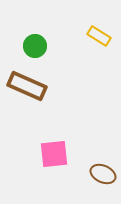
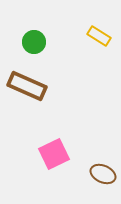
green circle: moved 1 px left, 4 px up
pink square: rotated 20 degrees counterclockwise
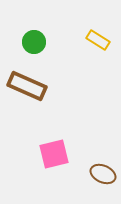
yellow rectangle: moved 1 px left, 4 px down
pink square: rotated 12 degrees clockwise
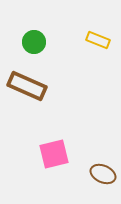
yellow rectangle: rotated 10 degrees counterclockwise
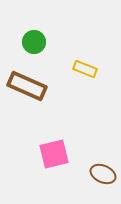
yellow rectangle: moved 13 px left, 29 px down
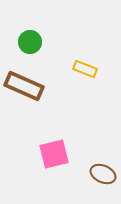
green circle: moved 4 px left
brown rectangle: moved 3 px left
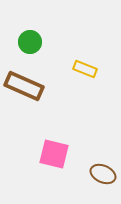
pink square: rotated 28 degrees clockwise
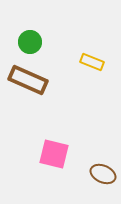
yellow rectangle: moved 7 px right, 7 px up
brown rectangle: moved 4 px right, 6 px up
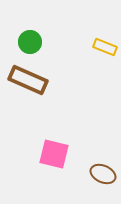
yellow rectangle: moved 13 px right, 15 px up
